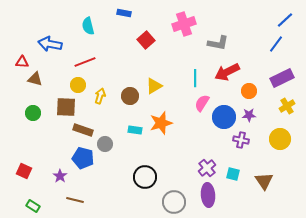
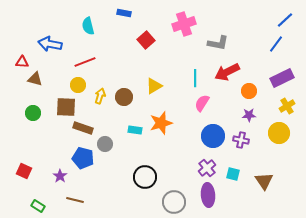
brown circle at (130, 96): moved 6 px left, 1 px down
blue circle at (224, 117): moved 11 px left, 19 px down
brown rectangle at (83, 130): moved 2 px up
yellow circle at (280, 139): moved 1 px left, 6 px up
green rectangle at (33, 206): moved 5 px right
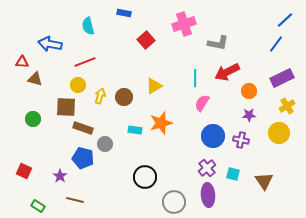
green circle at (33, 113): moved 6 px down
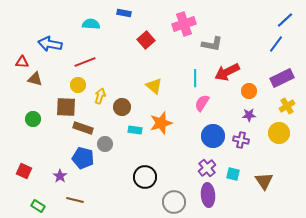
cyan semicircle at (88, 26): moved 3 px right, 2 px up; rotated 108 degrees clockwise
gray L-shape at (218, 43): moved 6 px left, 1 px down
yellow triangle at (154, 86): rotated 48 degrees counterclockwise
brown circle at (124, 97): moved 2 px left, 10 px down
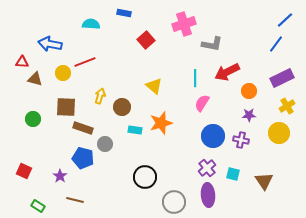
yellow circle at (78, 85): moved 15 px left, 12 px up
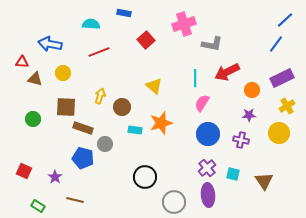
red line at (85, 62): moved 14 px right, 10 px up
orange circle at (249, 91): moved 3 px right, 1 px up
blue circle at (213, 136): moved 5 px left, 2 px up
purple star at (60, 176): moved 5 px left, 1 px down
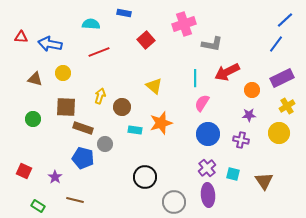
red triangle at (22, 62): moved 1 px left, 25 px up
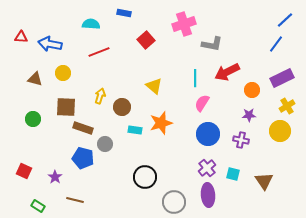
yellow circle at (279, 133): moved 1 px right, 2 px up
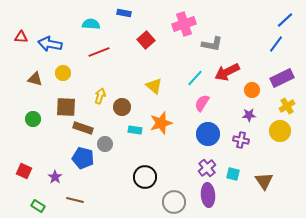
cyan line at (195, 78): rotated 42 degrees clockwise
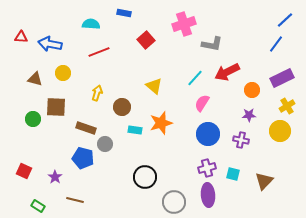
yellow arrow at (100, 96): moved 3 px left, 3 px up
brown square at (66, 107): moved 10 px left
brown rectangle at (83, 128): moved 3 px right
purple cross at (207, 168): rotated 24 degrees clockwise
brown triangle at (264, 181): rotated 18 degrees clockwise
